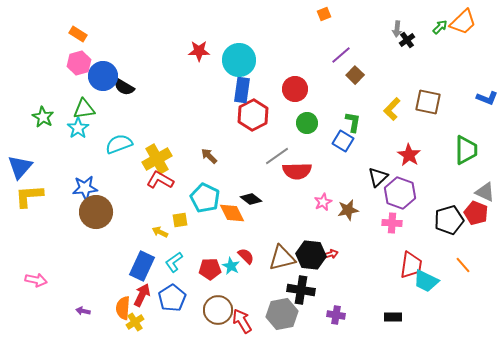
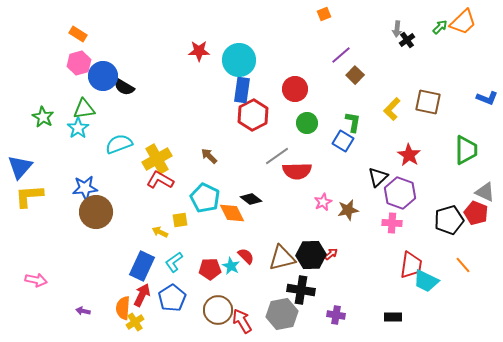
red arrow at (331, 254): rotated 24 degrees counterclockwise
black hexagon at (311, 255): rotated 8 degrees counterclockwise
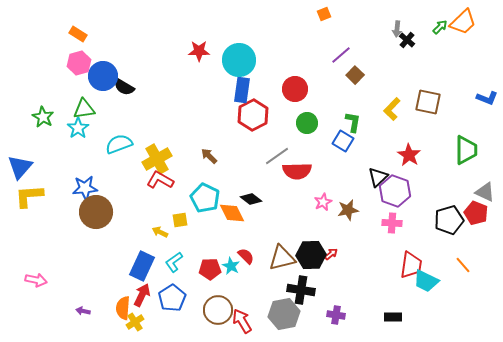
black cross at (407, 40): rotated 14 degrees counterclockwise
purple hexagon at (400, 193): moved 5 px left, 2 px up
gray hexagon at (282, 314): moved 2 px right
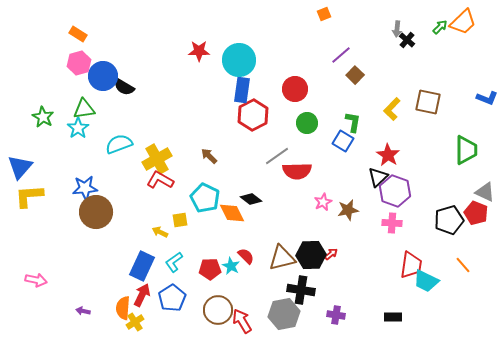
red star at (409, 155): moved 21 px left
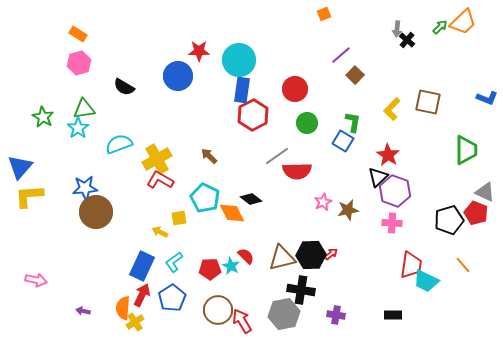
blue circle at (103, 76): moved 75 px right
yellow square at (180, 220): moved 1 px left, 2 px up
black rectangle at (393, 317): moved 2 px up
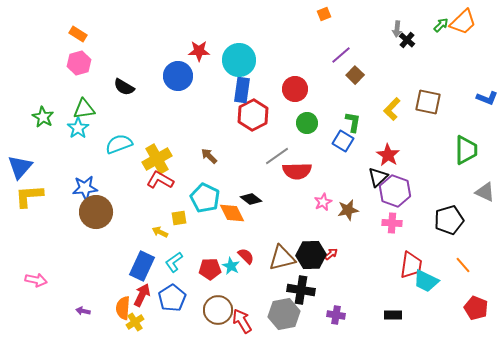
green arrow at (440, 27): moved 1 px right, 2 px up
red pentagon at (476, 213): moved 95 px down
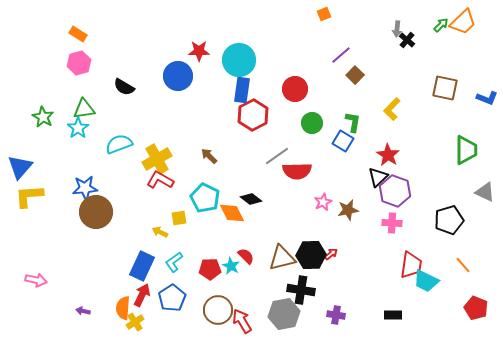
brown square at (428, 102): moved 17 px right, 14 px up
green circle at (307, 123): moved 5 px right
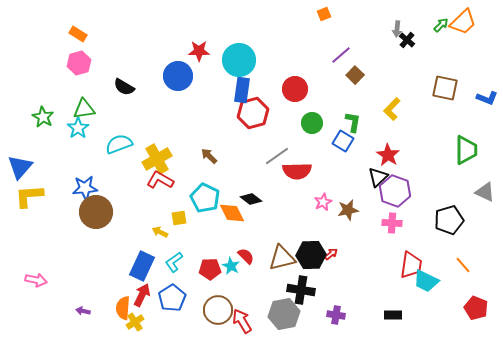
red hexagon at (253, 115): moved 2 px up; rotated 12 degrees clockwise
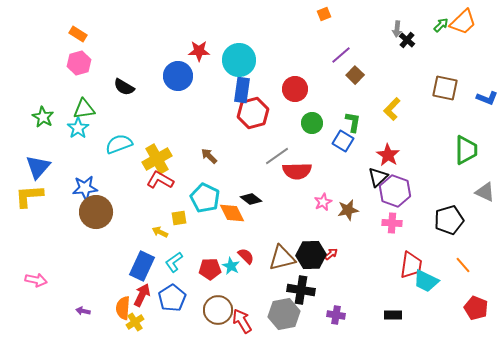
blue triangle at (20, 167): moved 18 px right
